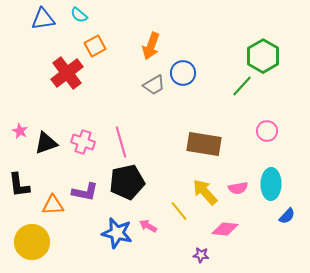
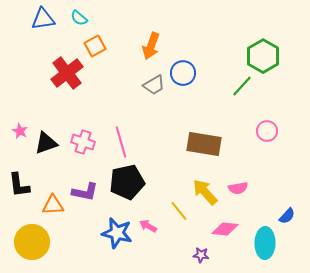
cyan semicircle: moved 3 px down
cyan ellipse: moved 6 px left, 59 px down
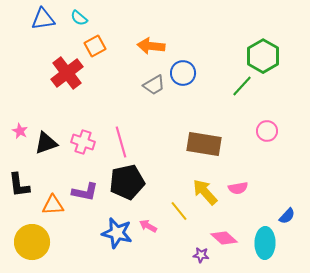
orange arrow: rotated 76 degrees clockwise
pink diamond: moved 1 px left, 9 px down; rotated 36 degrees clockwise
